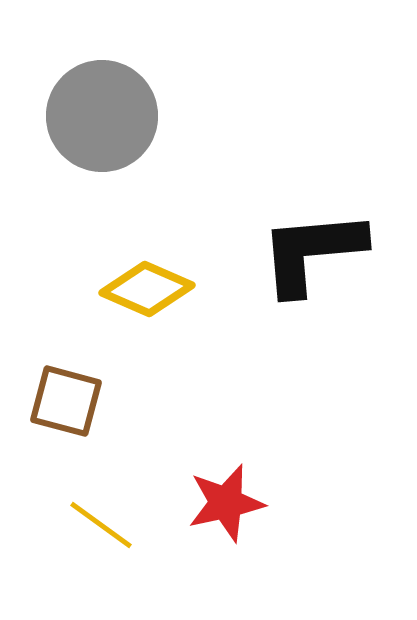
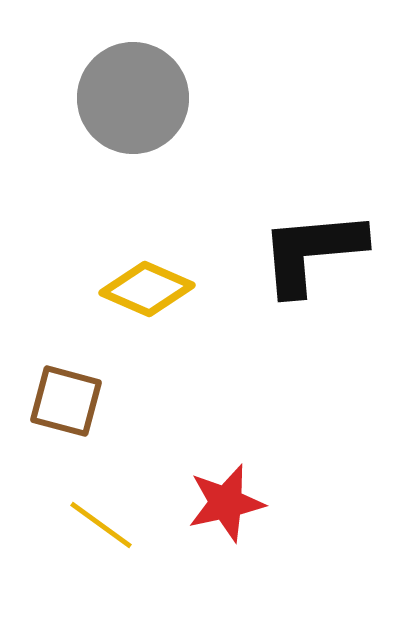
gray circle: moved 31 px right, 18 px up
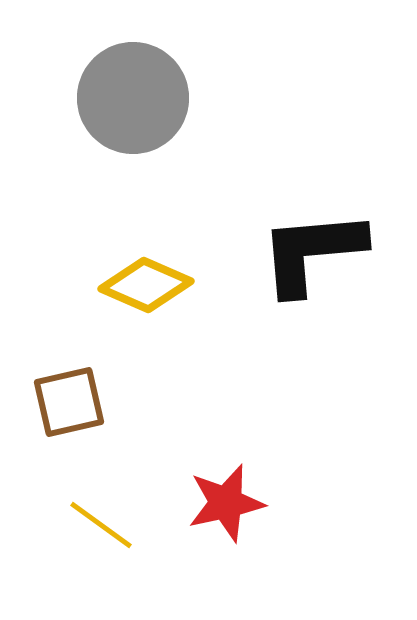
yellow diamond: moved 1 px left, 4 px up
brown square: moved 3 px right, 1 px down; rotated 28 degrees counterclockwise
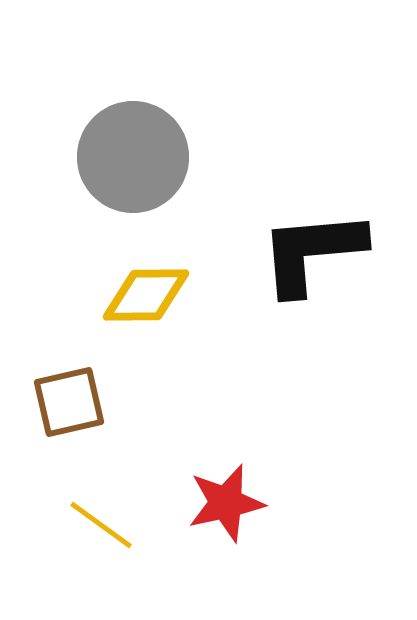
gray circle: moved 59 px down
yellow diamond: moved 10 px down; rotated 24 degrees counterclockwise
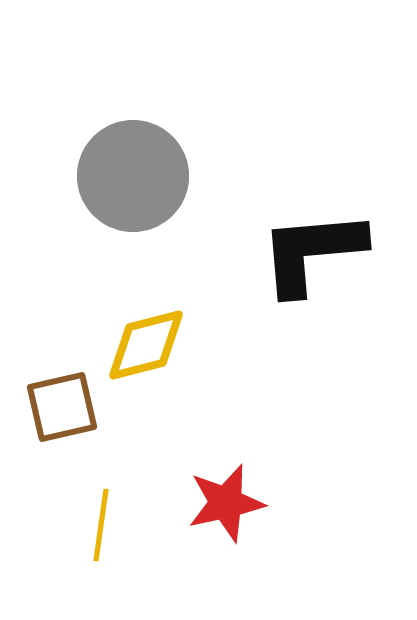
gray circle: moved 19 px down
yellow diamond: moved 50 px down; rotated 14 degrees counterclockwise
brown square: moved 7 px left, 5 px down
yellow line: rotated 62 degrees clockwise
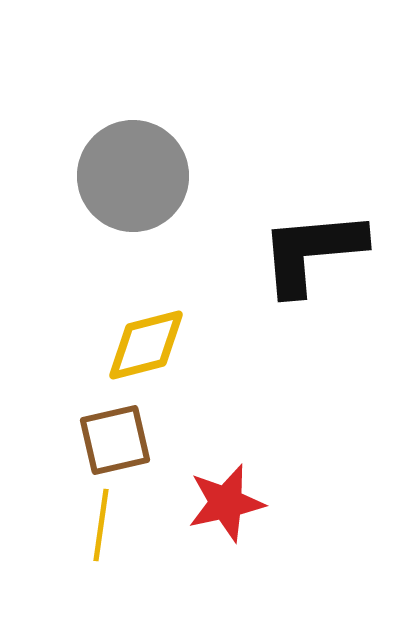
brown square: moved 53 px right, 33 px down
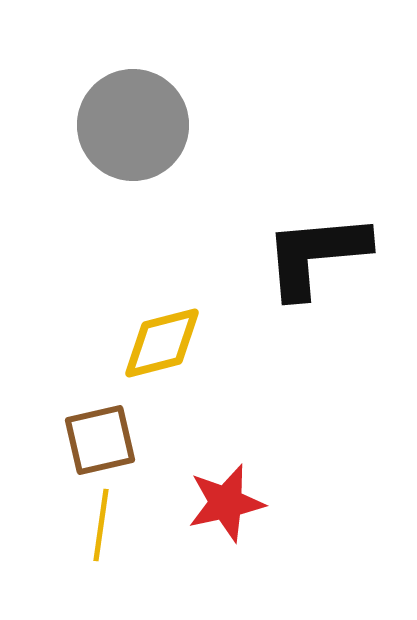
gray circle: moved 51 px up
black L-shape: moved 4 px right, 3 px down
yellow diamond: moved 16 px right, 2 px up
brown square: moved 15 px left
